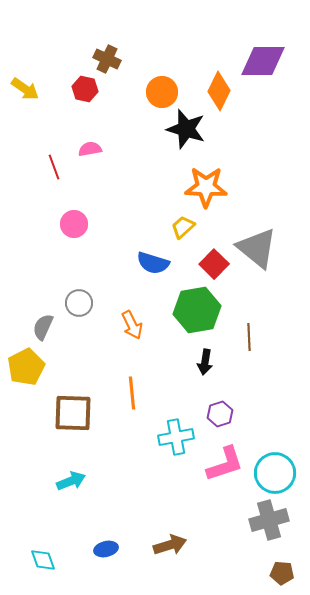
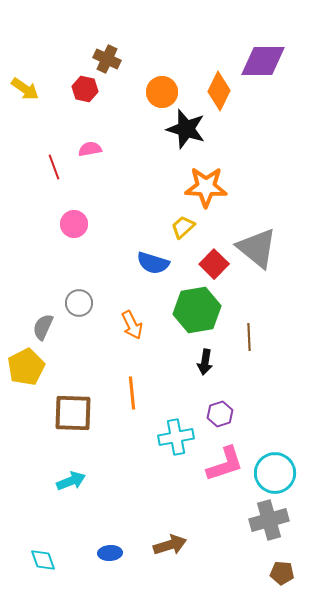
blue ellipse: moved 4 px right, 4 px down; rotated 10 degrees clockwise
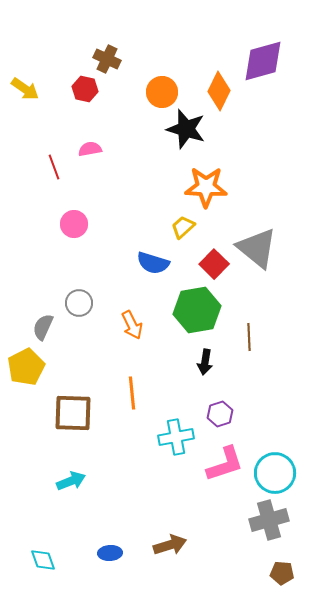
purple diamond: rotated 15 degrees counterclockwise
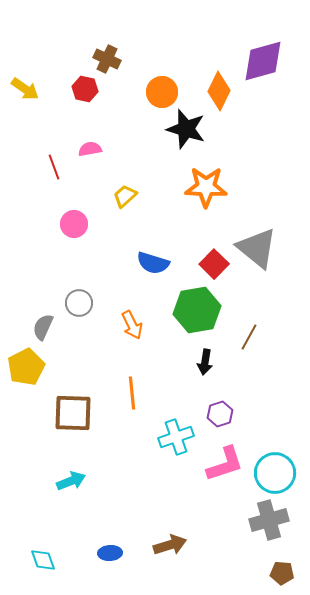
yellow trapezoid: moved 58 px left, 31 px up
brown line: rotated 32 degrees clockwise
cyan cross: rotated 8 degrees counterclockwise
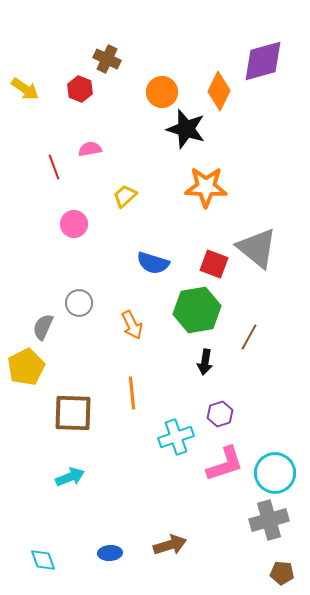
red hexagon: moved 5 px left; rotated 10 degrees clockwise
red square: rotated 24 degrees counterclockwise
cyan arrow: moved 1 px left, 4 px up
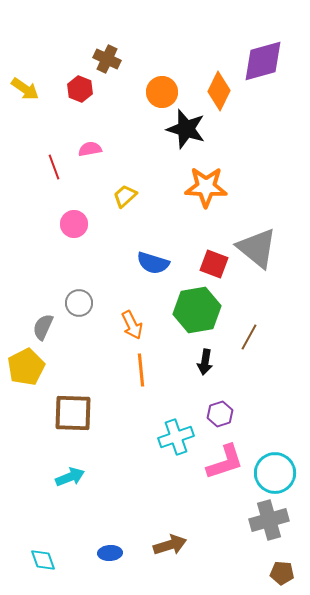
orange line: moved 9 px right, 23 px up
pink L-shape: moved 2 px up
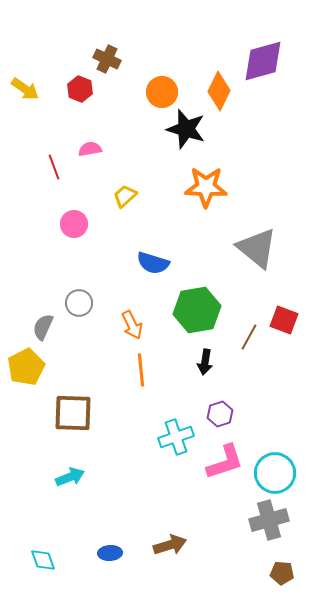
red square: moved 70 px right, 56 px down
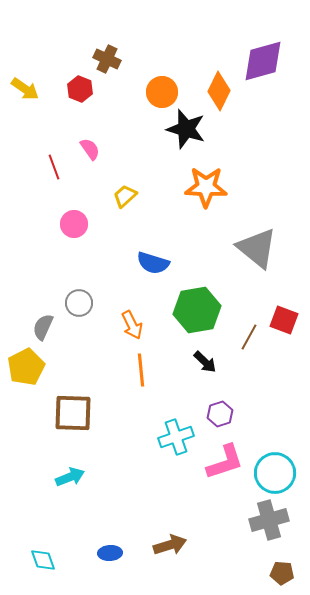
pink semicircle: rotated 65 degrees clockwise
black arrow: rotated 55 degrees counterclockwise
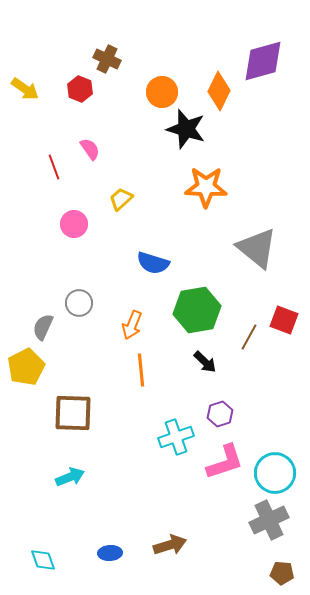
yellow trapezoid: moved 4 px left, 3 px down
orange arrow: rotated 48 degrees clockwise
gray cross: rotated 9 degrees counterclockwise
